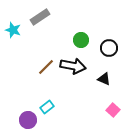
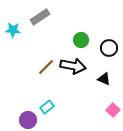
cyan star: rotated 14 degrees counterclockwise
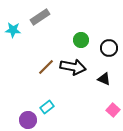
black arrow: moved 1 px down
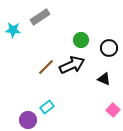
black arrow: moved 1 px left, 2 px up; rotated 35 degrees counterclockwise
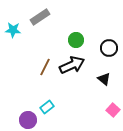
green circle: moved 5 px left
brown line: moved 1 px left; rotated 18 degrees counterclockwise
black triangle: rotated 16 degrees clockwise
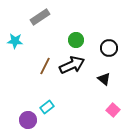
cyan star: moved 2 px right, 11 px down
brown line: moved 1 px up
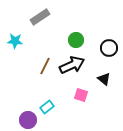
pink square: moved 32 px left, 15 px up; rotated 24 degrees counterclockwise
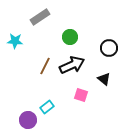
green circle: moved 6 px left, 3 px up
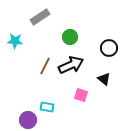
black arrow: moved 1 px left
cyan rectangle: rotated 48 degrees clockwise
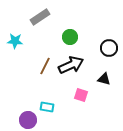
black triangle: rotated 24 degrees counterclockwise
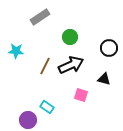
cyan star: moved 1 px right, 10 px down
cyan rectangle: rotated 24 degrees clockwise
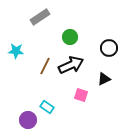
black triangle: rotated 40 degrees counterclockwise
